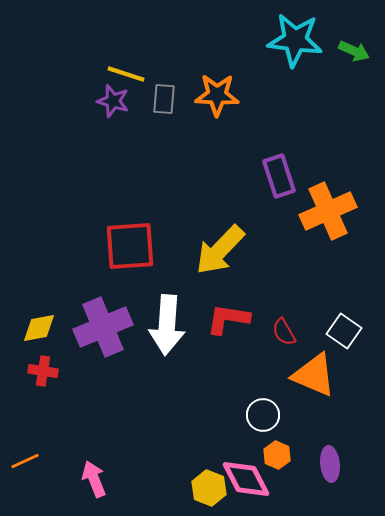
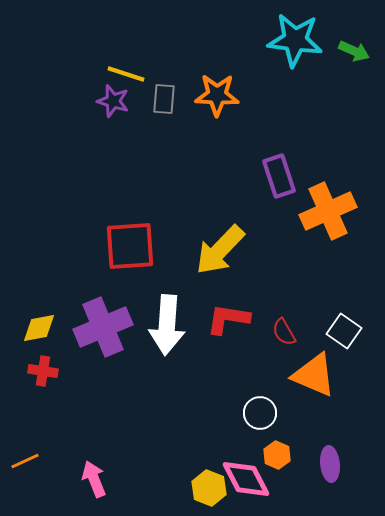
white circle: moved 3 px left, 2 px up
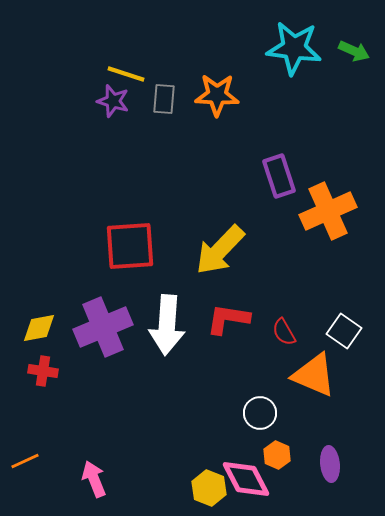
cyan star: moved 1 px left, 8 px down
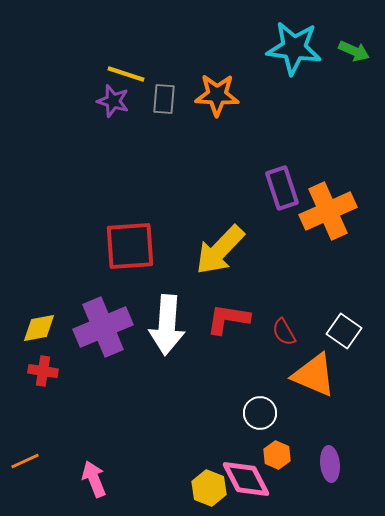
purple rectangle: moved 3 px right, 12 px down
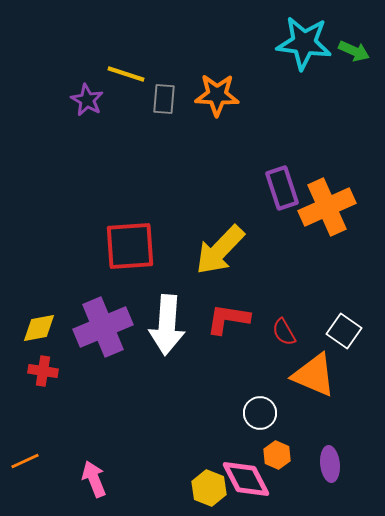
cyan star: moved 10 px right, 5 px up
purple star: moved 26 px left, 1 px up; rotated 12 degrees clockwise
orange cross: moved 1 px left, 4 px up
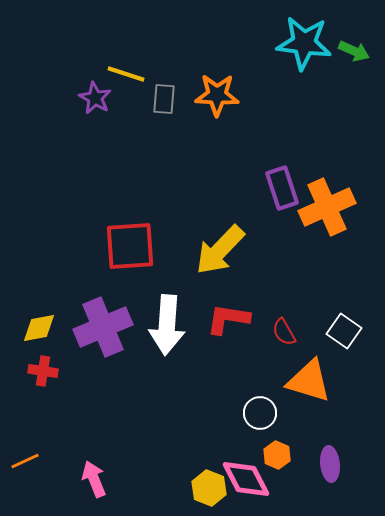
purple star: moved 8 px right, 2 px up
orange triangle: moved 5 px left, 6 px down; rotated 6 degrees counterclockwise
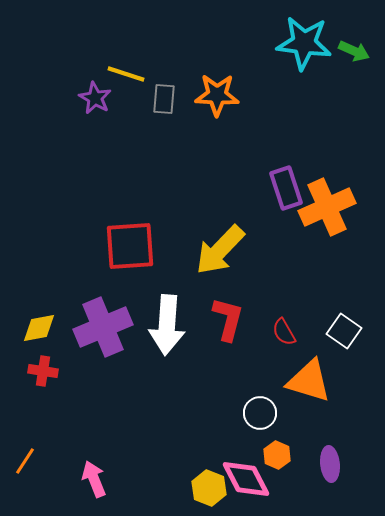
purple rectangle: moved 4 px right
red L-shape: rotated 96 degrees clockwise
orange line: rotated 32 degrees counterclockwise
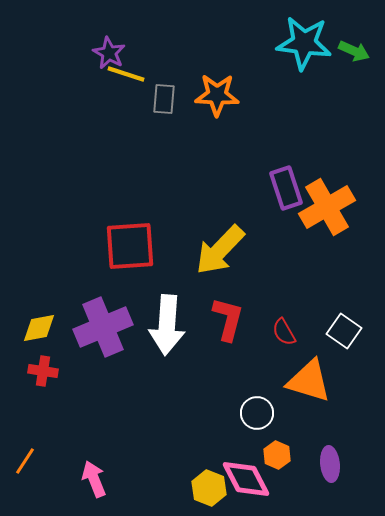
purple star: moved 14 px right, 45 px up
orange cross: rotated 6 degrees counterclockwise
white circle: moved 3 px left
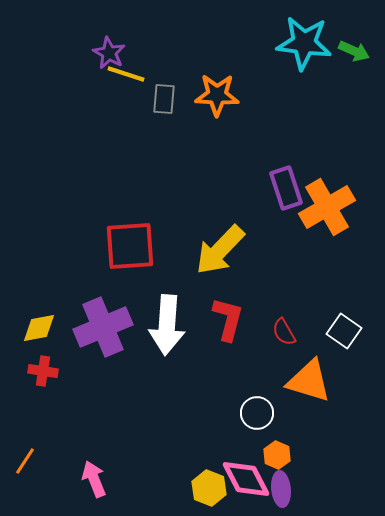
purple ellipse: moved 49 px left, 25 px down
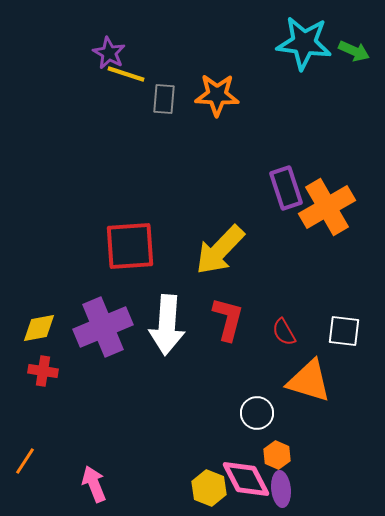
white square: rotated 28 degrees counterclockwise
pink arrow: moved 5 px down
